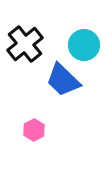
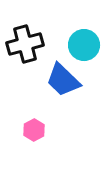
black cross: rotated 24 degrees clockwise
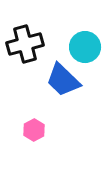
cyan circle: moved 1 px right, 2 px down
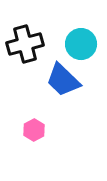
cyan circle: moved 4 px left, 3 px up
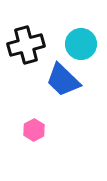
black cross: moved 1 px right, 1 px down
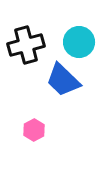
cyan circle: moved 2 px left, 2 px up
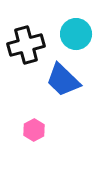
cyan circle: moved 3 px left, 8 px up
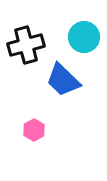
cyan circle: moved 8 px right, 3 px down
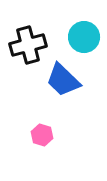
black cross: moved 2 px right
pink hexagon: moved 8 px right, 5 px down; rotated 15 degrees counterclockwise
